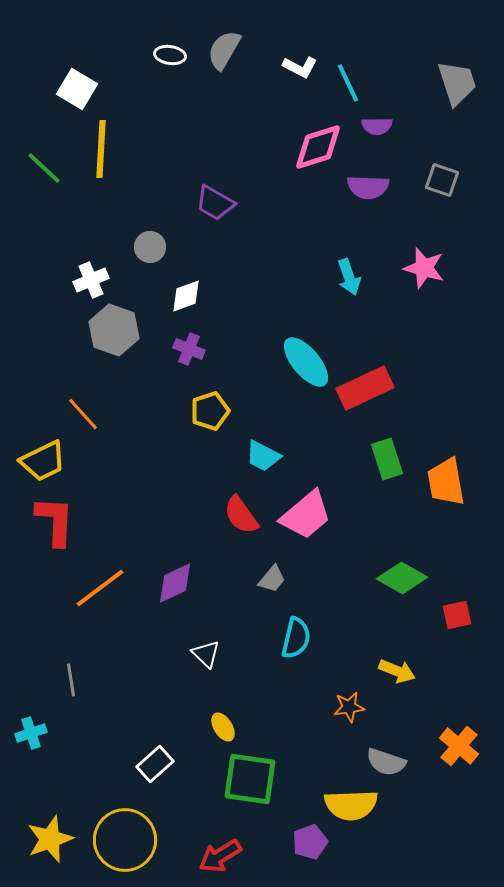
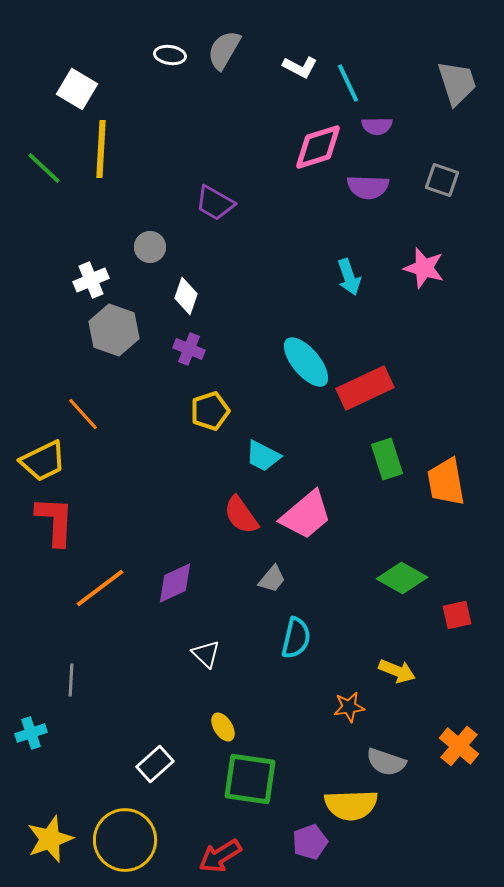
white diamond at (186, 296): rotated 51 degrees counterclockwise
gray line at (71, 680): rotated 12 degrees clockwise
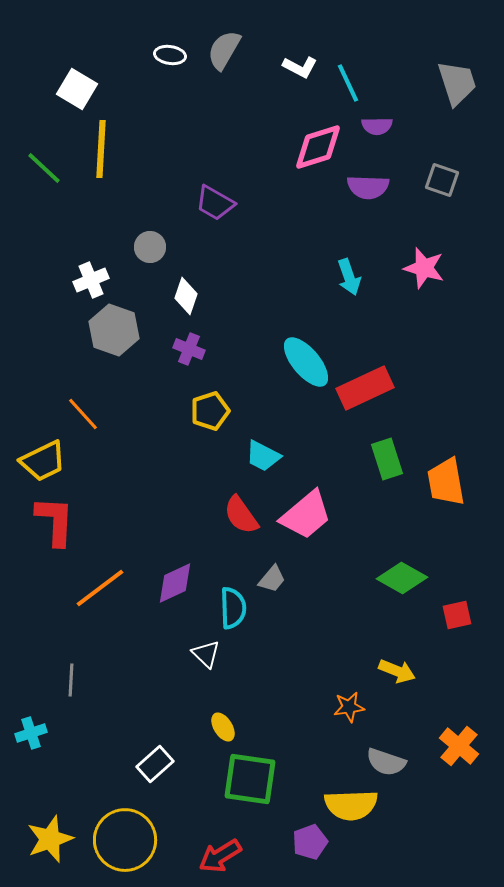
cyan semicircle at (296, 638): moved 63 px left, 30 px up; rotated 15 degrees counterclockwise
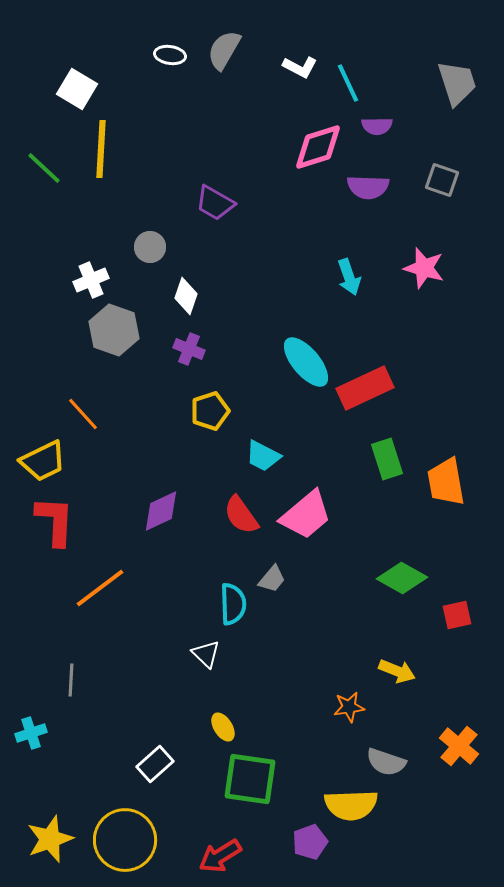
purple diamond at (175, 583): moved 14 px left, 72 px up
cyan semicircle at (233, 608): moved 4 px up
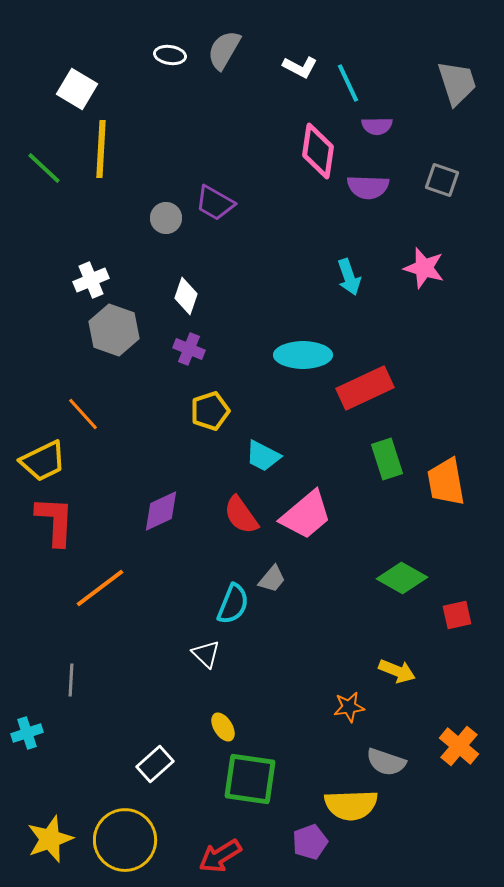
pink diamond at (318, 147): moved 4 px down; rotated 64 degrees counterclockwise
gray circle at (150, 247): moved 16 px right, 29 px up
cyan ellipse at (306, 362): moved 3 px left, 7 px up; rotated 50 degrees counterclockwise
cyan semicircle at (233, 604): rotated 24 degrees clockwise
cyan cross at (31, 733): moved 4 px left
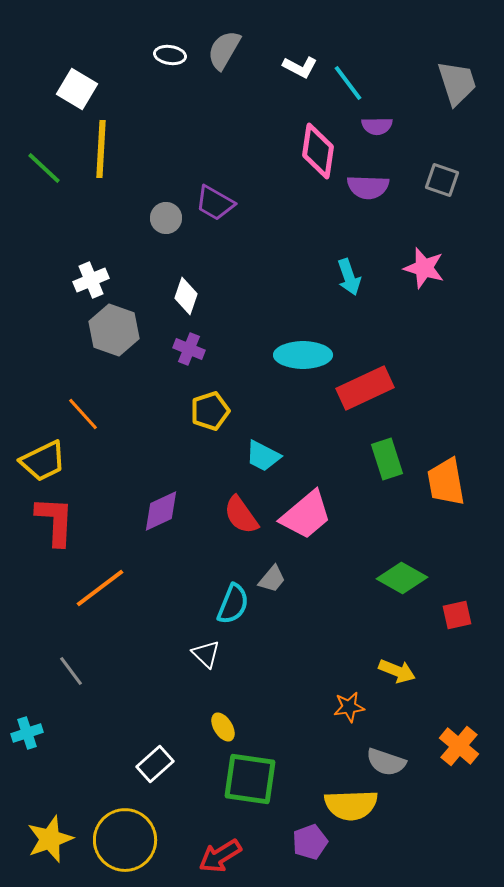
cyan line at (348, 83): rotated 12 degrees counterclockwise
gray line at (71, 680): moved 9 px up; rotated 40 degrees counterclockwise
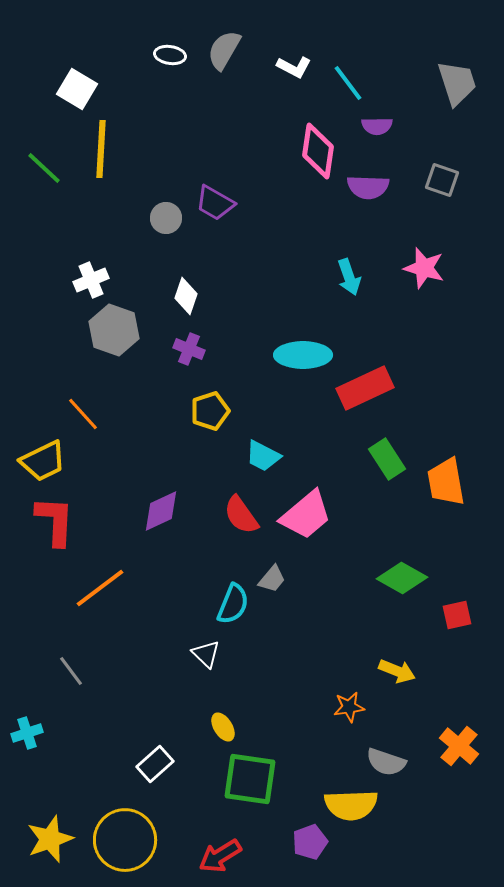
white L-shape at (300, 67): moved 6 px left
green rectangle at (387, 459): rotated 15 degrees counterclockwise
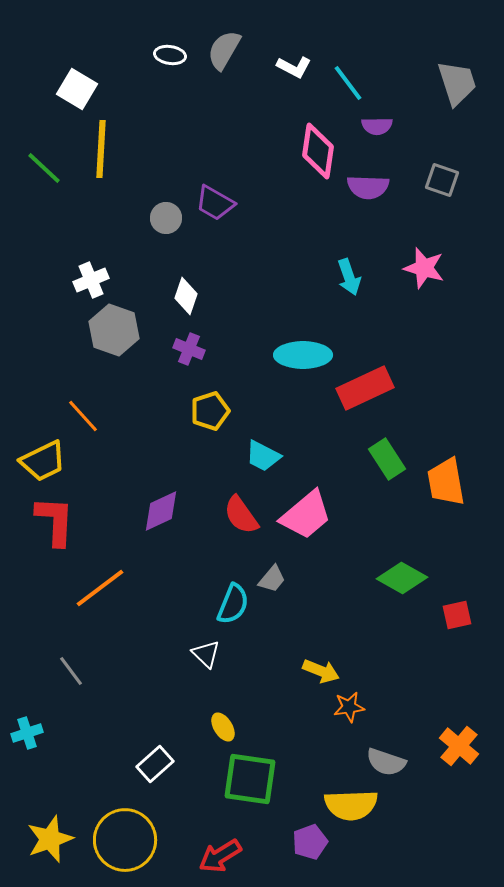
orange line at (83, 414): moved 2 px down
yellow arrow at (397, 671): moved 76 px left
